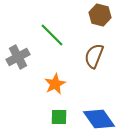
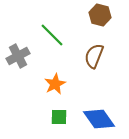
gray cross: moved 1 px up
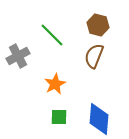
brown hexagon: moved 2 px left, 10 px down
blue diamond: rotated 40 degrees clockwise
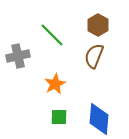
brown hexagon: rotated 15 degrees clockwise
gray cross: rotated 15 degrees clockwise
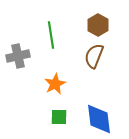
green line: moved 1 px left; rotated 36 degrees clockwise
blue diamond: rotated 12 degrees counterclockwise
